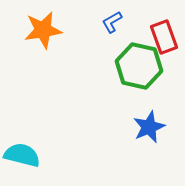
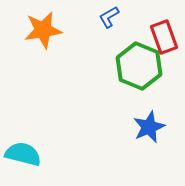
blue L-shape: moved 3 px left, 5 px up
green hexagon: rotated 9 degrees clockwise
cyan semicircle: moved 1 px right, 1 px up
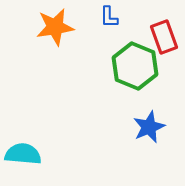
blue L-shape: rotated 60 degrees counterclockwise
orange star: moved 12 px right, 3 px up
green hexagon: moved 4 px left
cyan semicircle: rotated 9 degrees counterclockwise
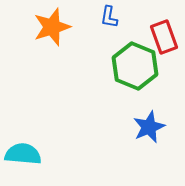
blue L-shape: rotated 10 degrees clockwise
orange star: moved 3 px left; rotated 9 degrees counterclockwise
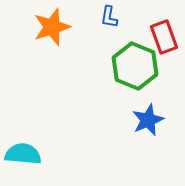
blue star: moved 1 px left, 7 px up
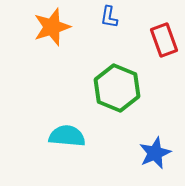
red rectangle: moved 3 px down
green hexagon: moved 18 px left, 22 px down
blue star: moved 7 px right, 33 px down
cyan semicircle: moved 44 px right, 18 px up
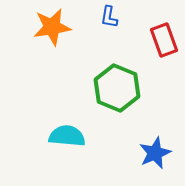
orange star: rotated 9 degrees clockwise
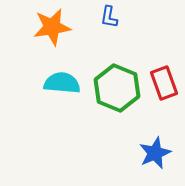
red rectangle: moved 43 px down
cyan semicircle: moved 5 px left, 53 px up
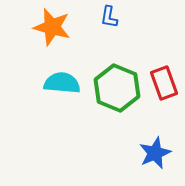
orange star: rotated 24 degrees clockwise
